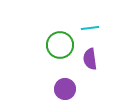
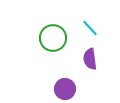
cyan line: rotated 54 degrees clockwise
green circle: moved 7 px left, 7 px up
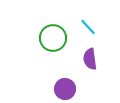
cyan line: moved 2 px left, 1 px up
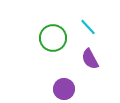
purple semicircle: rotated 20 degrees counterclockwise
purple circle: moved 1 px left
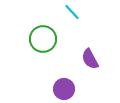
cyan line: moved 16 px left, 15 px up
green circle: moved 10 px left, 1 px down
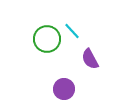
cyan line: moved 19 px down
green circle: moved 4 px right
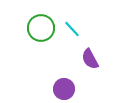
cyan line: moved 2 px up
green circle: moved 6 px left, 11 px up
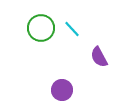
purple semicircle: moved 9 px right, 2 px up
purple circle: moved 2 px left, 1 px down
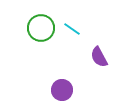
cyan line: rotated 12 degrees counterclockwise
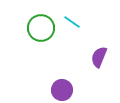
cyan line: moved 7 px up
purple semicircle: rotated 50 degrees clockwise
